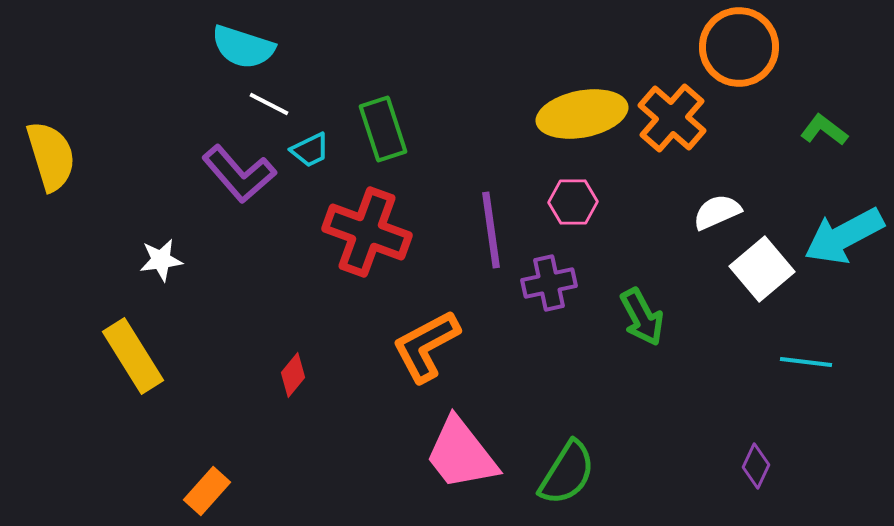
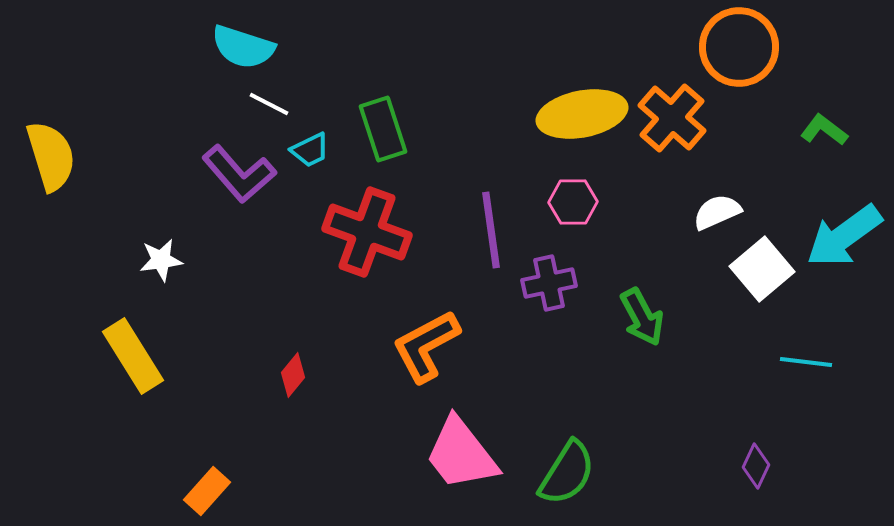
cyan arrow: rotated 8 degrees counterclockwise
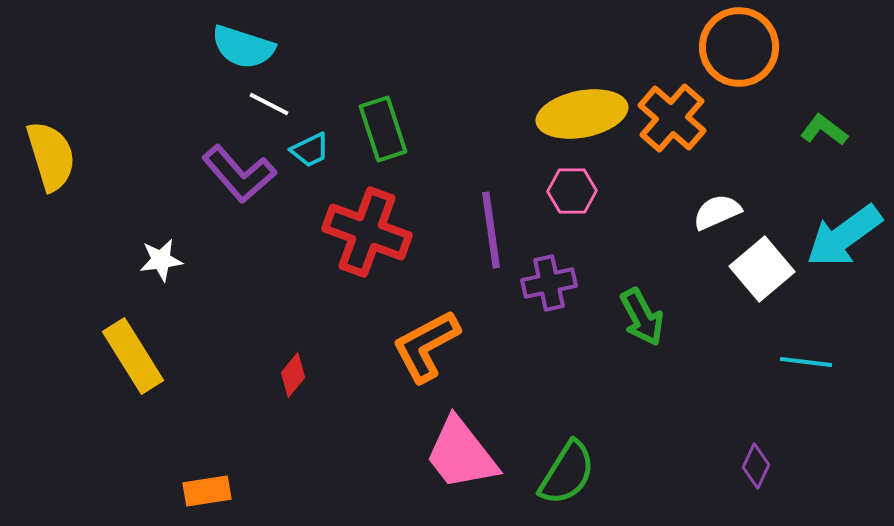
pink hexagon: moved 1 px left, 11 px up
orange rectangle: rotated 39 degrees clockwise
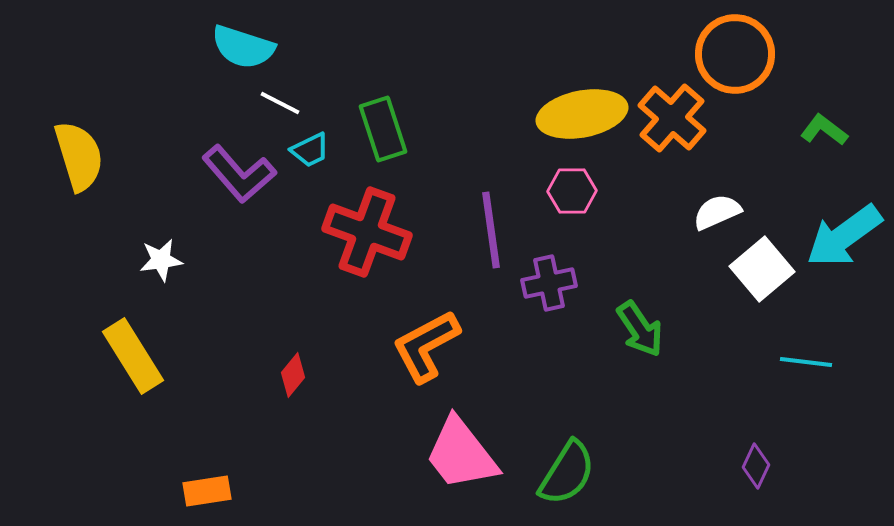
orange circle: moved 4 px left, 7 px down
white line: moved 11 px right, 1 px up
yellow semicircle: moved 28 px right
green arrow: moved 2 px left, 12 px down; rotated 6 degrees counterclockwise
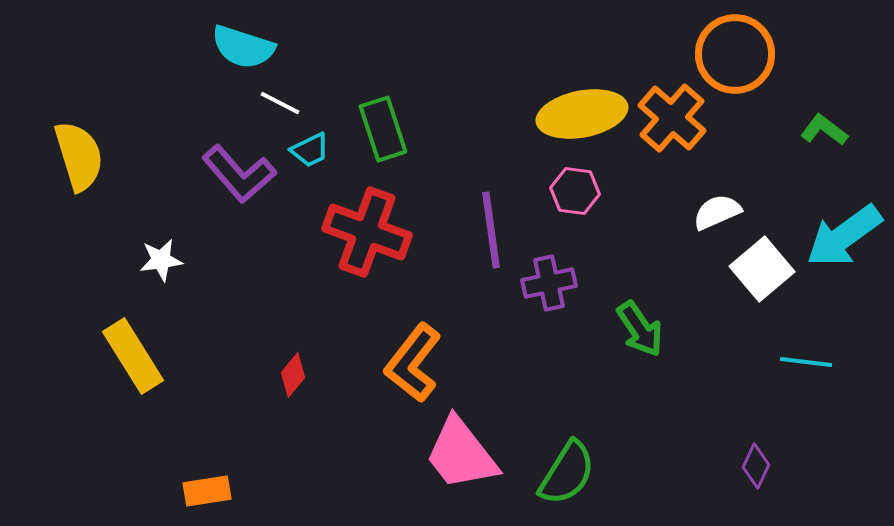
pink hexagon: moved 3 px right; rotated 9 degrees clockwise
orange L-shape: moved 13 px left, 17 px down; rotated 24 degrees counterclockwise
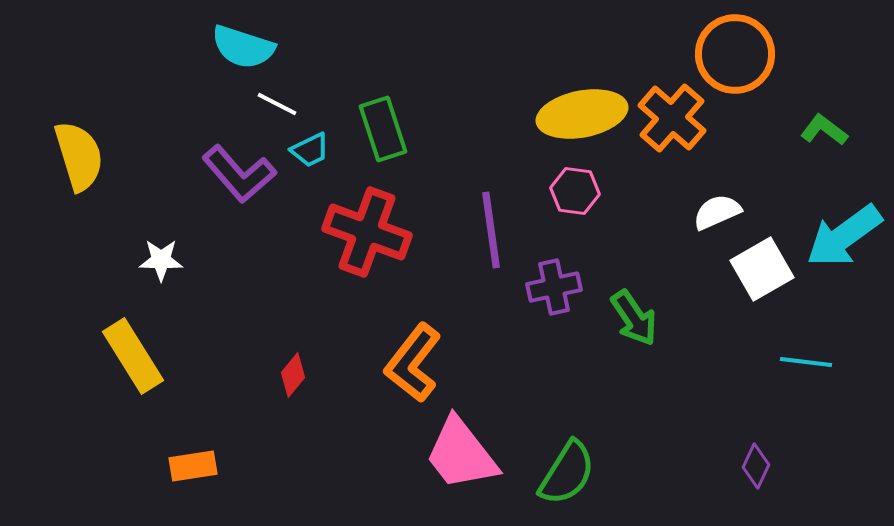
white line: moved 3 px left, 1 px down
white star: rotated 9 degrees clockwise
white square: rotated 10 degrees clockwise
purple cross: moved 5 px right, 4 px down
green arrow: moved 6 px left, 11 px up
orange rectangle: moved 14 px left, 25 px up
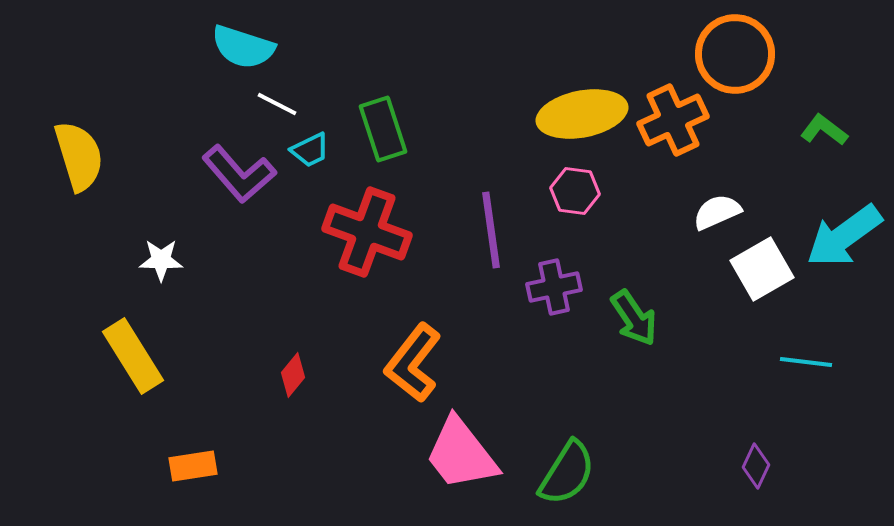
orange cross: moved 1 px right, 2 px down; rotated 24 degrees clockwise
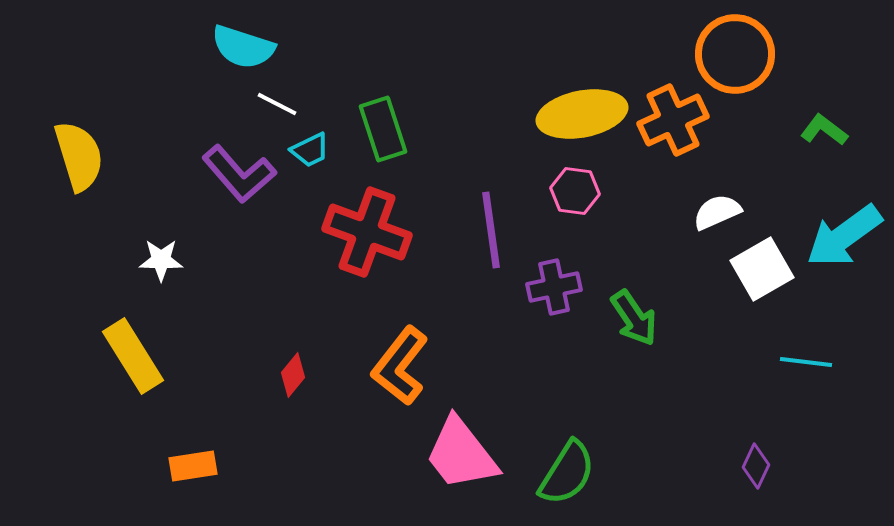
orange L-shape: moved 13 px left, 3 px down
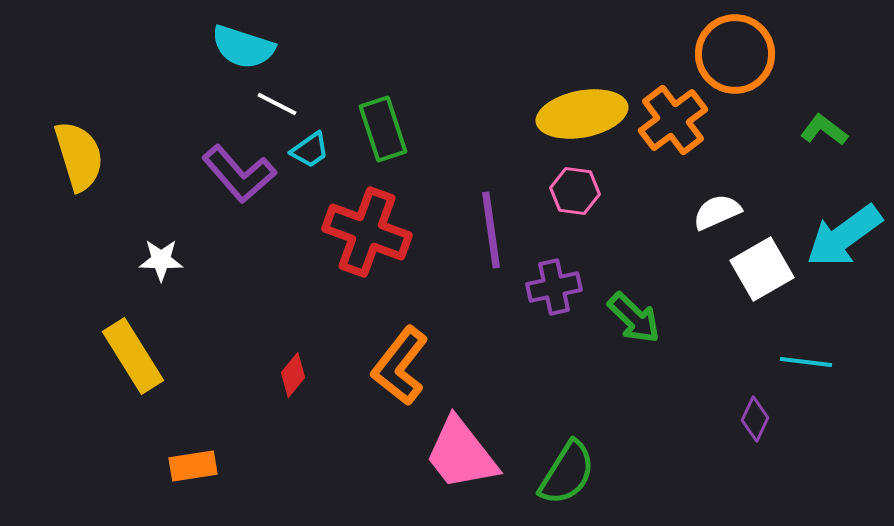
orange cross: rotated 12 degrees counterclockwise
cyan trapezoid: rotated 9 degrees counterclockwise
green arrow: rotated 12 degrees counterclockwise
purple diamond: moved 1 px left, 47 px up
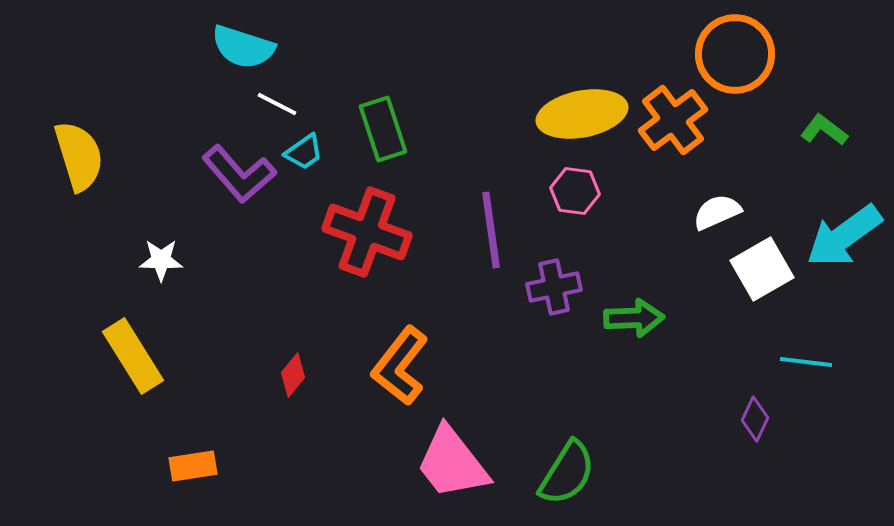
cyan trapezoid: moved 6 px left, 2 px down
green arrow: rotated 46 degrees counterclockwise
pink trapezoid: moved 9 px left, 9 px down
